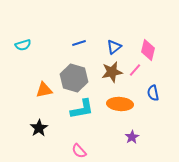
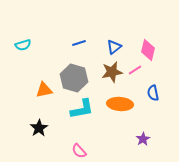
pink line: rotated 16 degrees clockwise
purple star: moved 11 px right, 2 px down
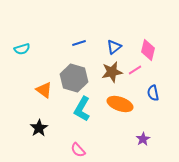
cyan semicircle: moved 1 px left, 4 px down
orange triangle: rotated 48 degrees clockwise
orange ellipse: rotated 15 degrees clockwise
cyan L-shape: rotated 130 degrees clockwise
pink semicircle: moved 1 px left, 1 px up
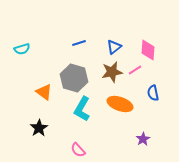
pink diamond: rotated 10 degrees counterclockwise
orange triangle: moved 2 px down
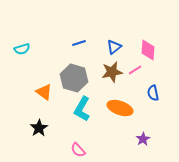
orange ellipse: moved 4 px down
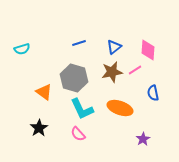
cyan L-shape: rotated 55 degrees counterclockwise
pink semicircle: moved 16 px up
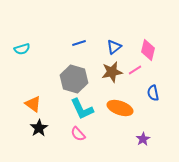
pink diamond: rotated 10 degrees clockwise
gray hexagon: moved 1 px down
orange triangle: moved 11 px left, 12 px down
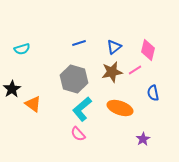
cyan L-shape: rotated 75 degrees clockwise
black star: moved 27 px left, 39 px up
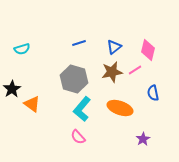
orange triangle: moved 1 px left
cyan L-shape: rotated 10 degrees counterclockwise
pink semicircle: moved 3 px down
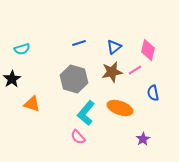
black star: moved 10 px up
orange triangle: rotated 18 degrees counterclockwise
cyan L-shape: moved 4 px right, 4 px down
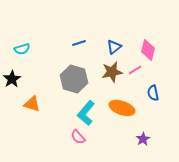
orange ellipse: moved 2 px right
